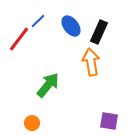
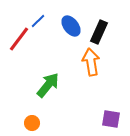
purple square: moved 2 px right, 2 px up
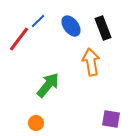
black rectangle: moved 4 px right, 4 px up; rotated 45 degrees counterclockwise
orange circle: moved 4 px right
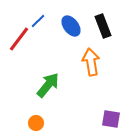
black rectangle: moved 2 px up
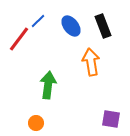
green arrow: rotated 32 degrees counterclockwise
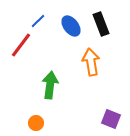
black rectangle: moved 2 px left, 2 px up
red line: moved 2 px right, 6 px down
green arrow: moved 2 px right
purple square: rotated 12 degrees clockwise
